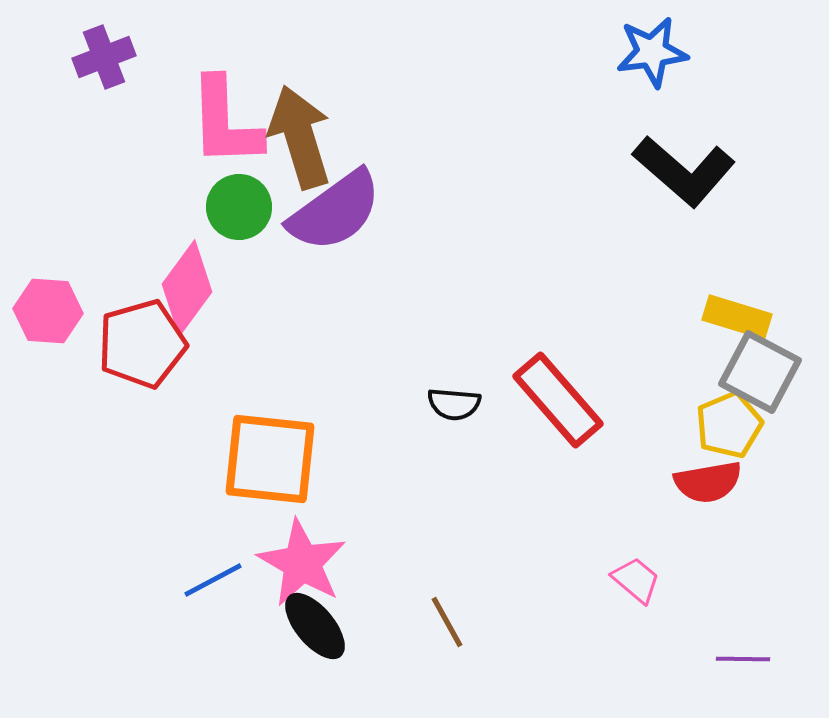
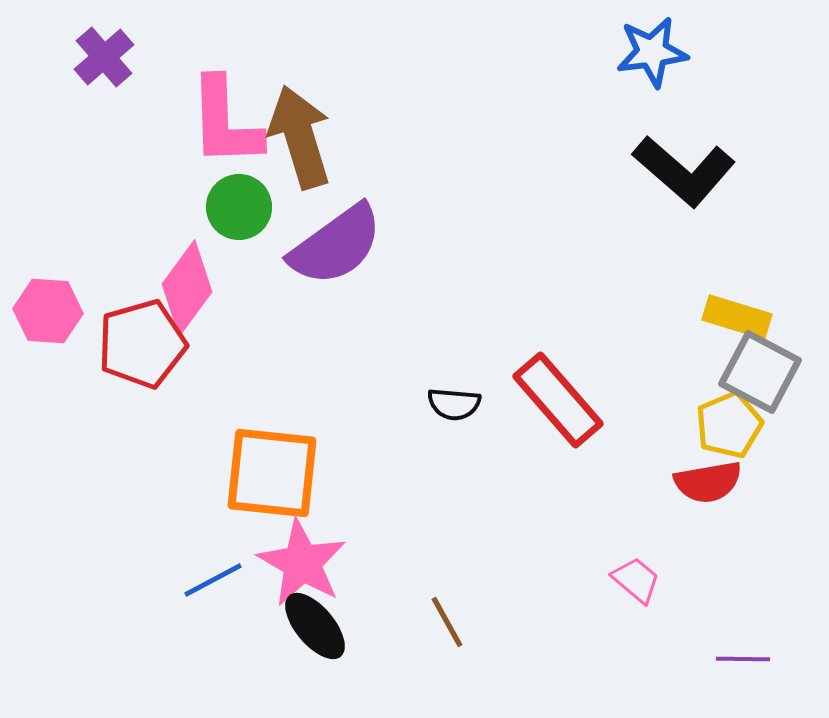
purple cross: rotated 20 degrees counterclockwise
purple semicircle: moved 1 px right, 34 px down
orange square: moved 2 px right, 14 px down
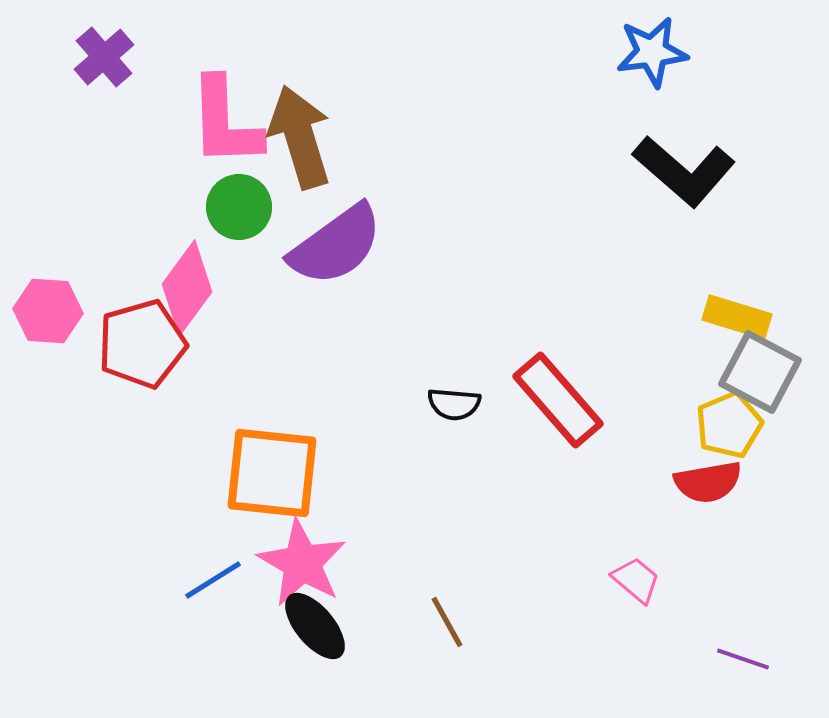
blue line: rotated 4 degrees counterclockwise
purple line: rotated 18 degrees clockwise
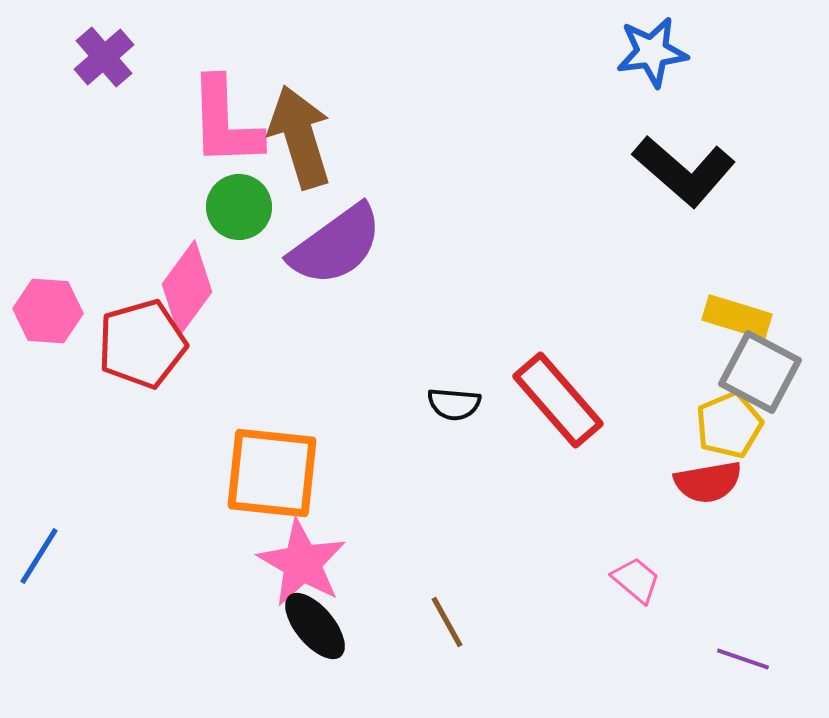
blue line: moved 174 px left, 24 px up; rotated 26 degrees counterclockwise
